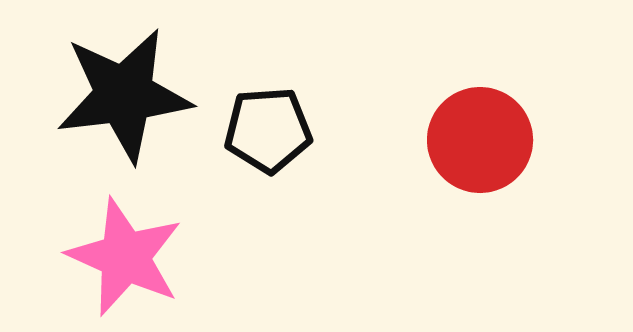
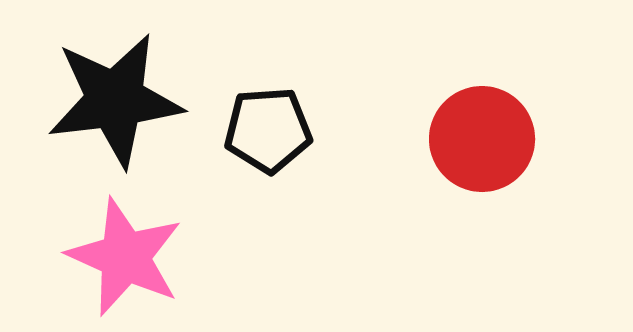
black star: moved 9 px left, 5 px down
red circle: moved 2 px right, 1 px up
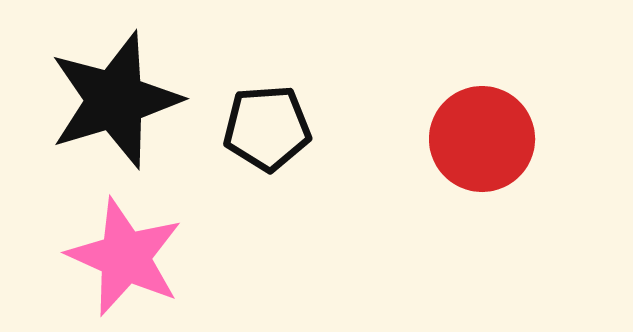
black star: rotated 10 degrees counterclockwise
black pentagon: moved 1 px left, 2 px up
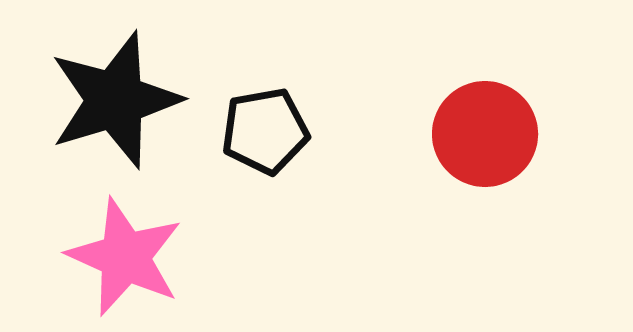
black pentagon: moved 2 px left, 3 px down; rotated 6 degrees counterclockwise
red circle: moved 3 px right, 5 px up
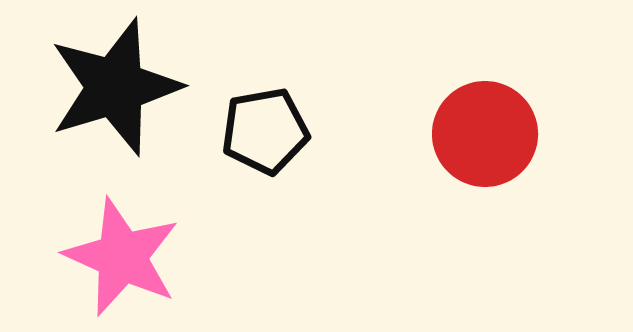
black star: moved 13 px up
pink star: moved 3 px left
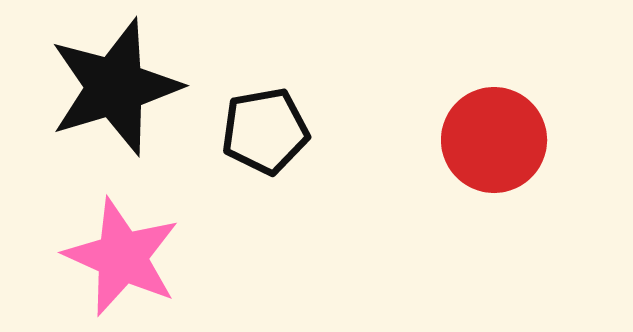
red circle: moved 9 px right, 6 px down
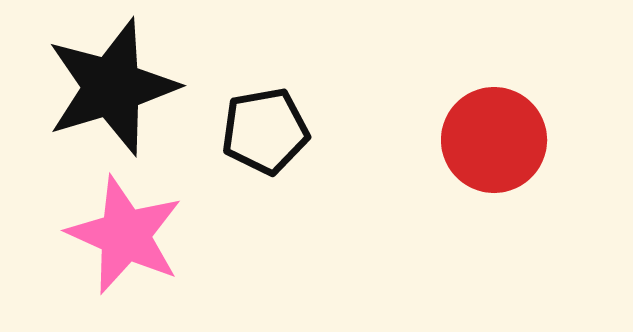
black star: moved 3 px left
pink star: moved 3 px right, 22 px up
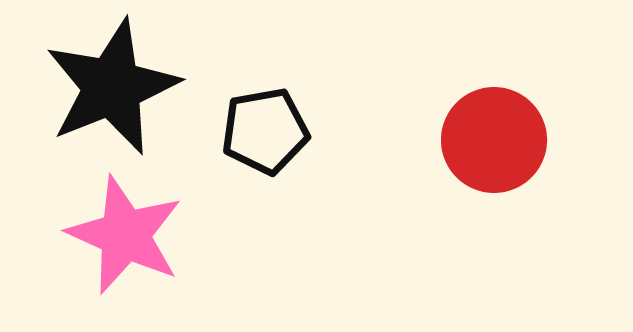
black star: rotated 5 degrees counterclockwise
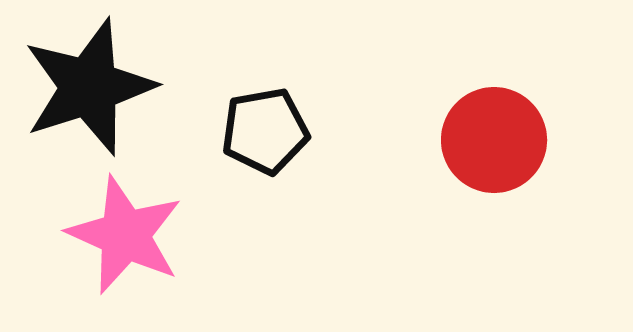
black star: moved 23 px left; rotated 4 degrees clockwise
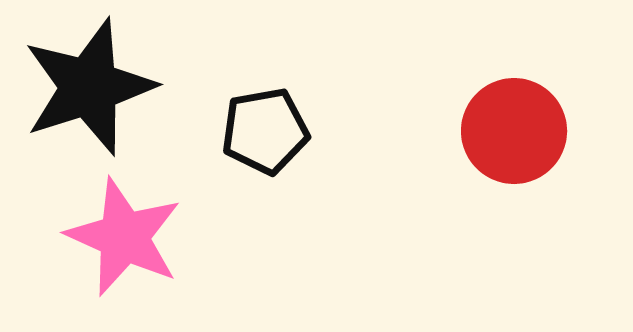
red circle: moved 20 px right, 9 px up
pink star: moved 1 px left, 2 px down
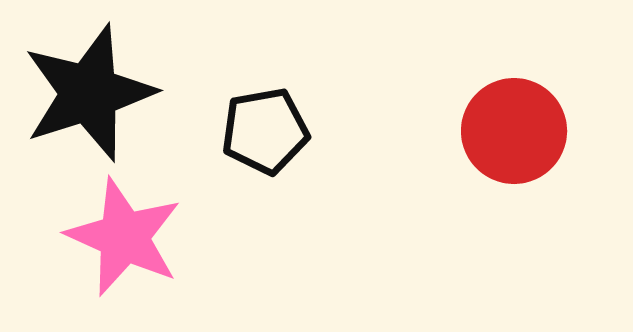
black star: moved 6 px down
